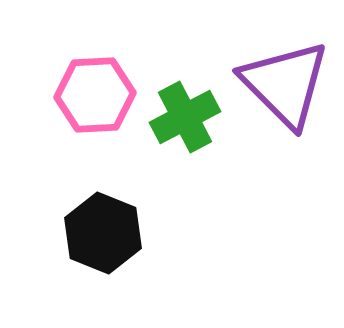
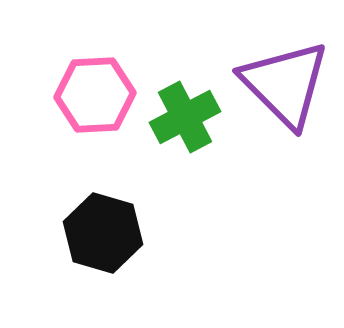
black hexagon: rotated 6 degrees counterclockwise
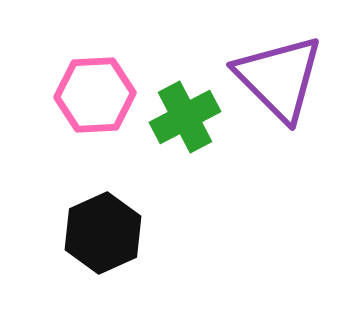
purple triangle: moved 6 px left, 6 px up
black hexagon: rotated 20 degrees clockwise
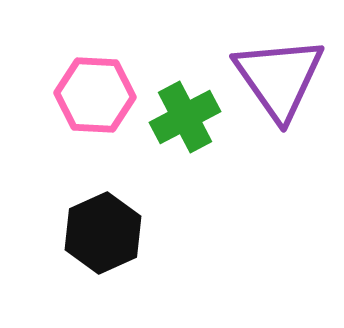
purple triangle: rotated 10 degrees clockwise
pink hexagon: rotated 6 degrees clockwise
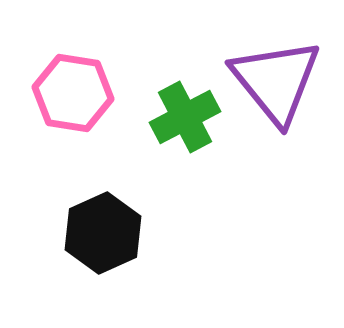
purple triangle: moved 3 px left, 3 px down; rotated 4 degrees counterclockwise
pink hexagon: moved 22 px left, 2 px up; rotated 6 degrees clockwise
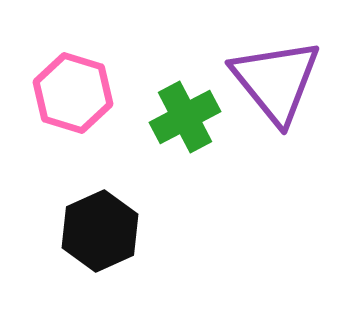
pink hexagon: rotated 8 degrees clockwise
black hexagon: moved 3 px left, 2 px up
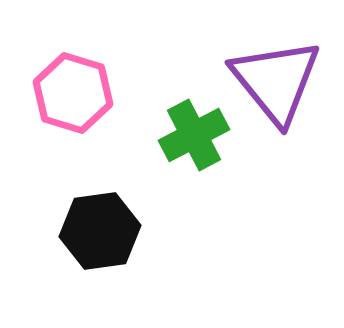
green cross: moved 9 px right, 18 px down
black hexagon: rotated 16 degrees clockwise
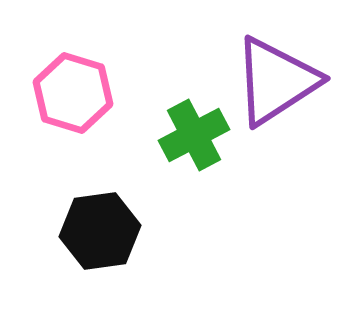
purple triangle: rotated 36 degrees clockwise
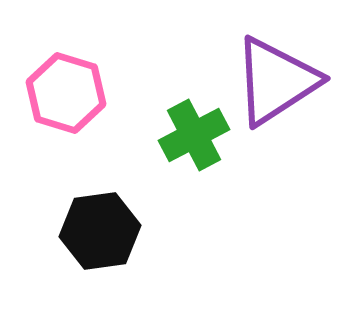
pink hexagon: moved 7 px left
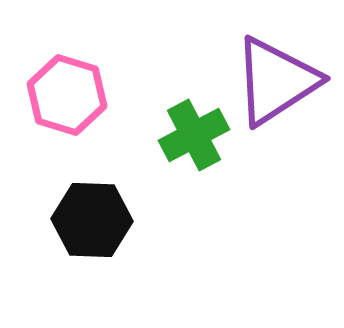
pink hexagon: moved 1 px right, 2 px down
black hexagon: moved 8 px left, 11 px up; rotated 10 degrees clockwise
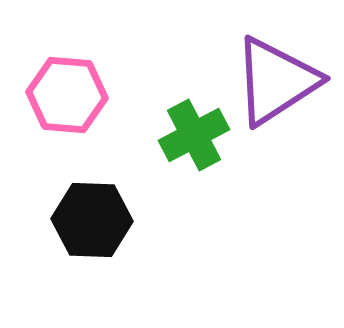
pink hexagon: rotated 12 degrees counterclockwise
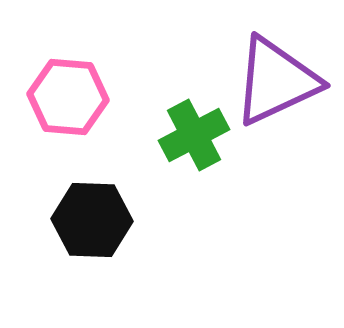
purple triangle: rotated 8 degrees clockwise
pink hexagon: moved 1 px right, 2 px down
